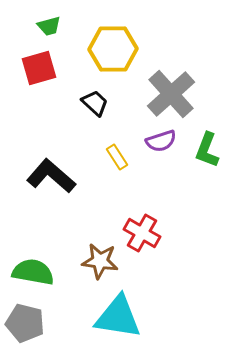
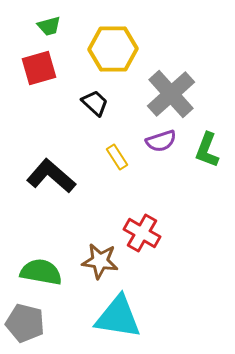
green semicircle: moved 8 px right
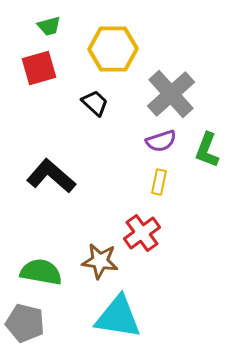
yellow rectangle: moved 42 px right, 25 px down; rotated 45 degrees clockwise
red cross: rotated 24 degrees clockwise
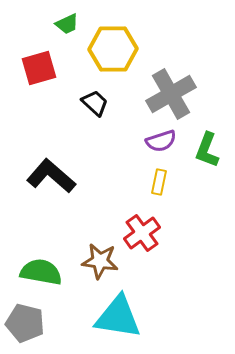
green trapezoid: moved 18 px right, 2 px up; rotated 10 degrees counterclockwise
gray cross: rotated 12 degrees clockwise
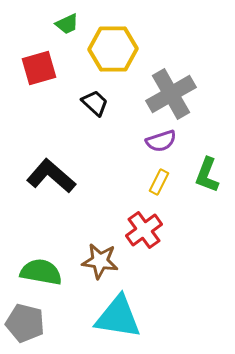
green L-shape: moved 25 px down
yellow rectangle: rotated 15 degrees clockwise
red cross: moved 2 px right, 3 px up
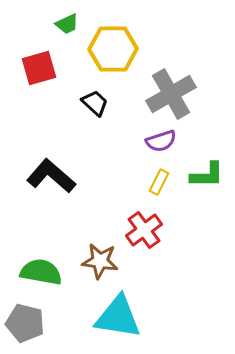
green L-shape: rotated 111 degrees counterclockwise
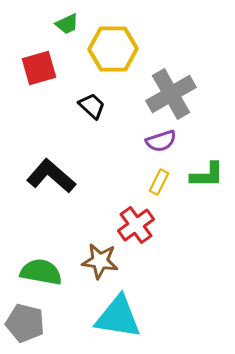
black trapezoid: moved 3 px left, 3 px down
red cross: moved 8 px left, 5 px up
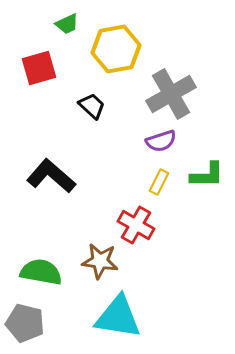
yellow hexagon: moved 3 px right; rotated 9 degrees counterclockwise
red cross: rotated 24 degrees counterclockwise
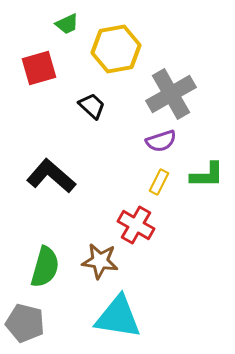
green semicircle: moved 4 px right, 5 px up; rotated 96 degrees clockwise
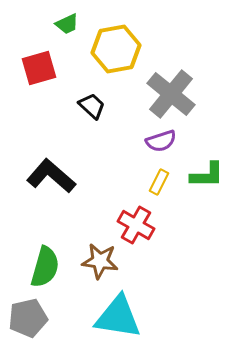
gray cross: rotated 21 degrees counterclockwise
gray pentagon: moved 3 px right, 5 px up; rotated 27 degrees counterclockwise
